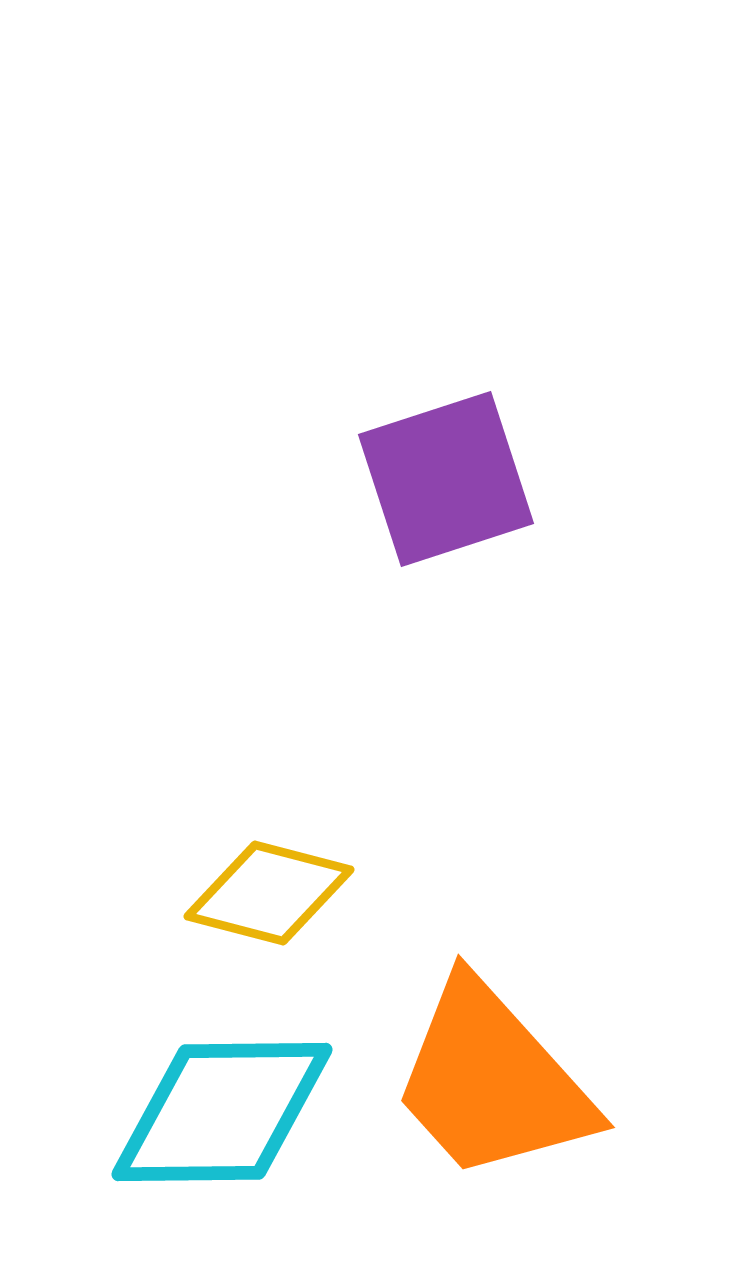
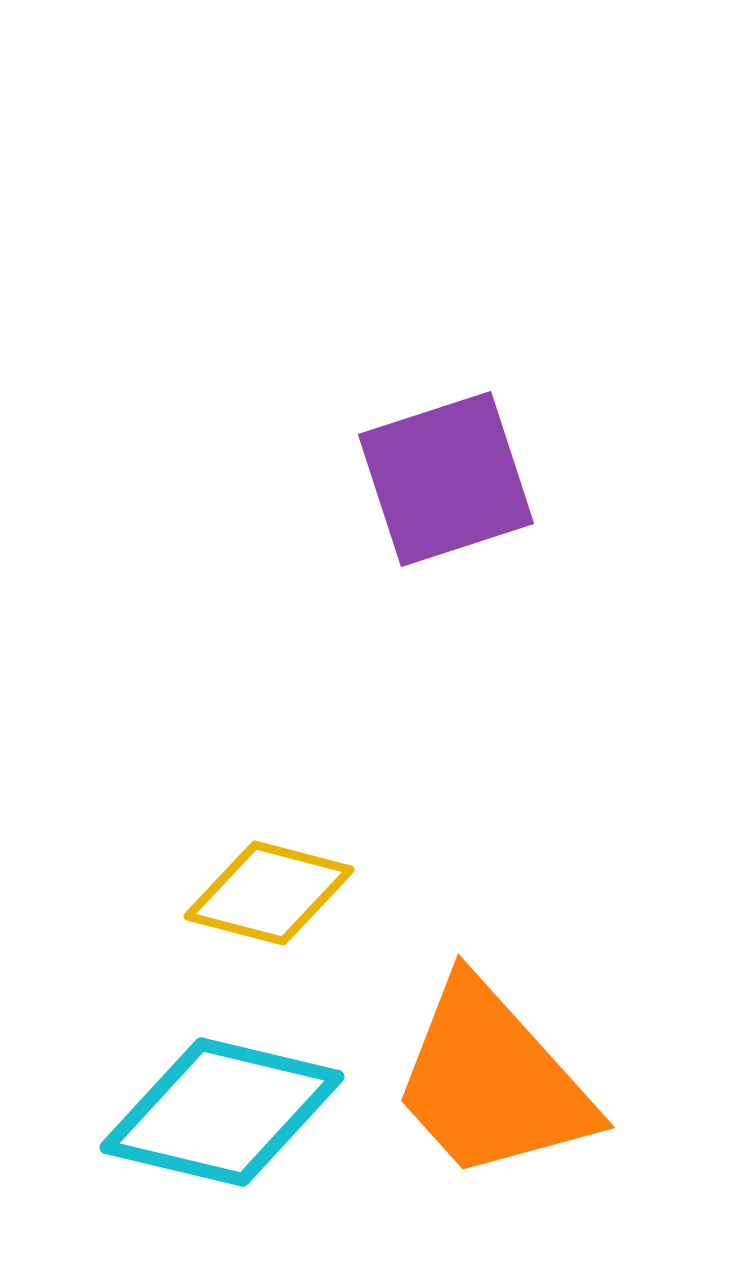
cyan diamond: rotated 14 degrees clockwise
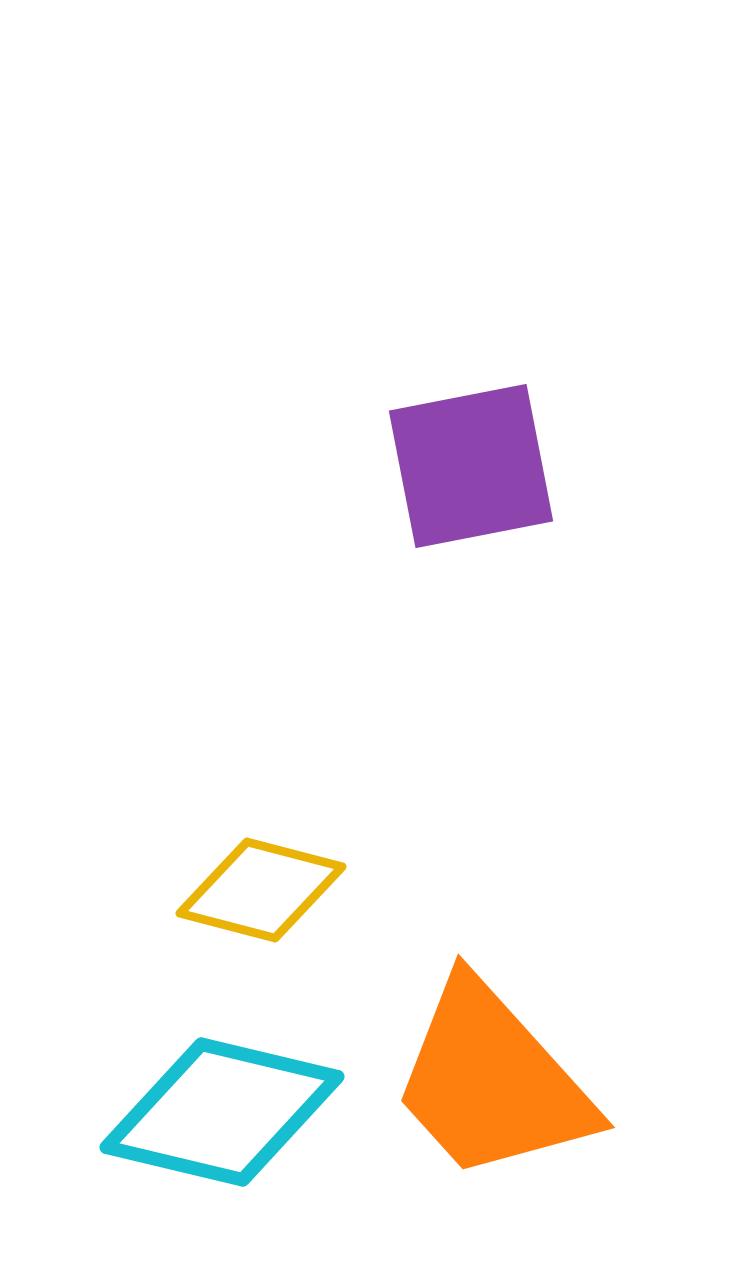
purple square: moved 25 px right, 13 px up; rotated 7 degrees clockwise
yellow diamond: moved 8 px left, 3 px up
